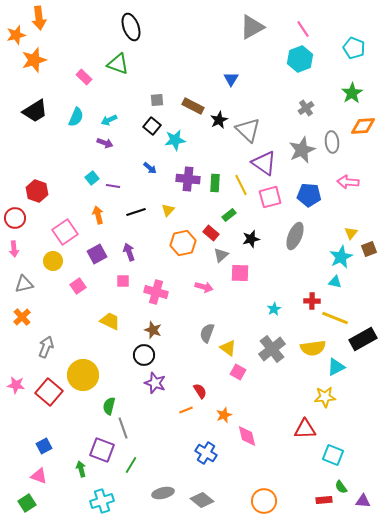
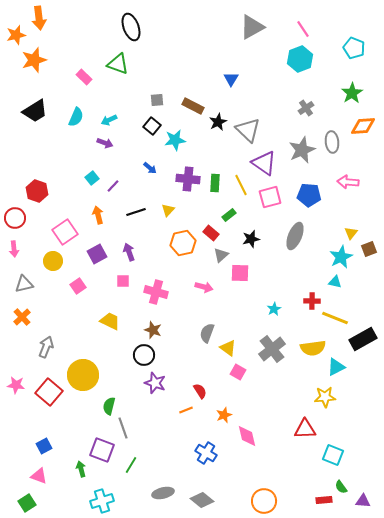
black star at (219, 120): moved 1 px left, 2 px down
purple line at (113, 186): rotated 56 degrees counterclockwise
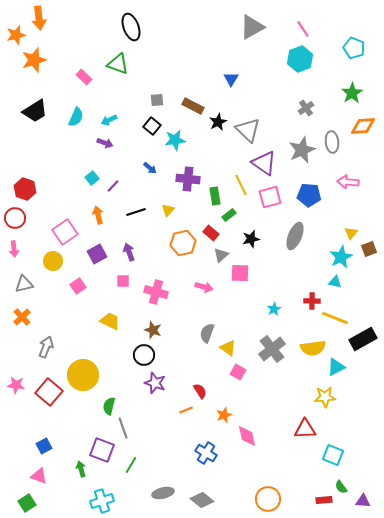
green rectangle at (215, 183): moved 13 px down; rotated 12 degrees counterclockwise
red hexagon at (37, 191): moved 12 px left, 2 px up
orange circle at (264, 501): moved 4 px right, 2 px up
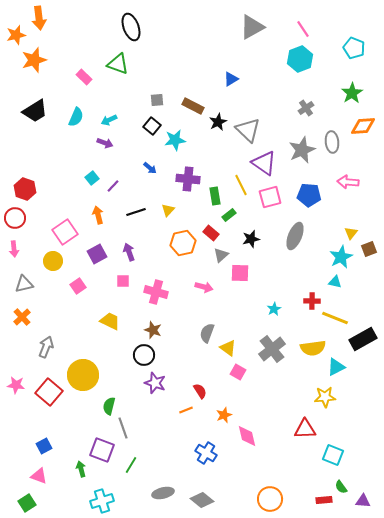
blue triangle at (231, 79): rotated 28 degrees clockwise
orange circle at (268, 499): moved 2 px right
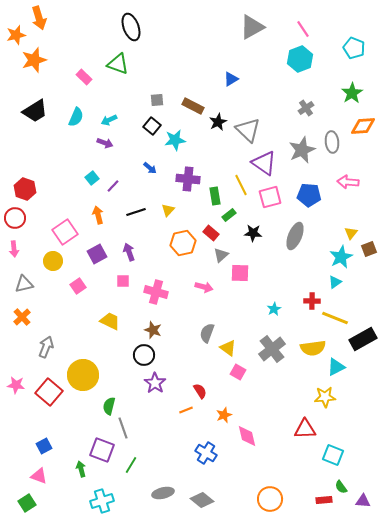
orange arrow at (39, 18): rotated 10 degrees counterclockwise
black star at (251, 239): moved 2 px right, 6 px up; rotated 18 degrees clockwise
cyan triangle at (335, 282): rotated 48 degrees counterclockwise
purple star at (155, 383): rotated 15 degrees clockwise
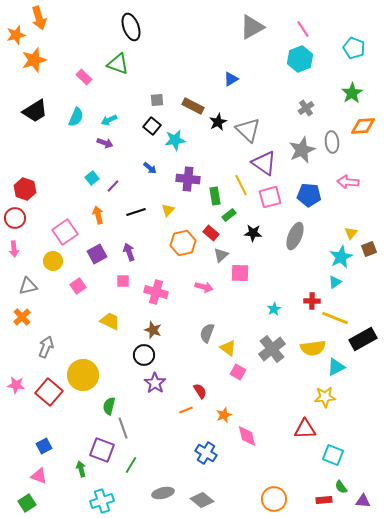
gray triangle at (24, 284): moved 4 px right, 2 px down
orange circle at (270, 499): moved 4 px right
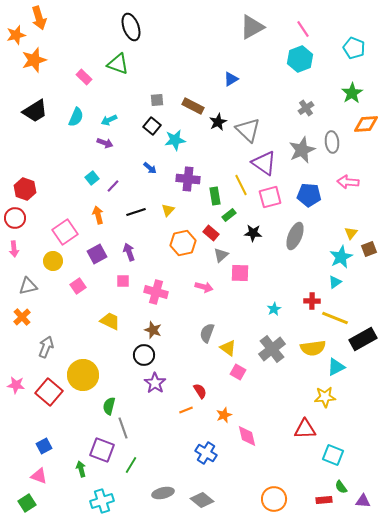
orange diamond at (363, 126): moved 3 px right, 2 px up
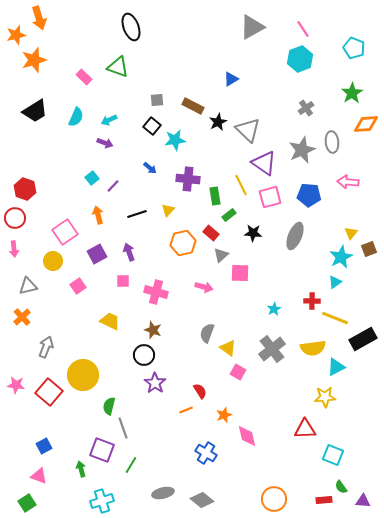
green triangle at (118, 64): moved 3 px down
black line at (136, 212): moved 1 px right, 2 px down
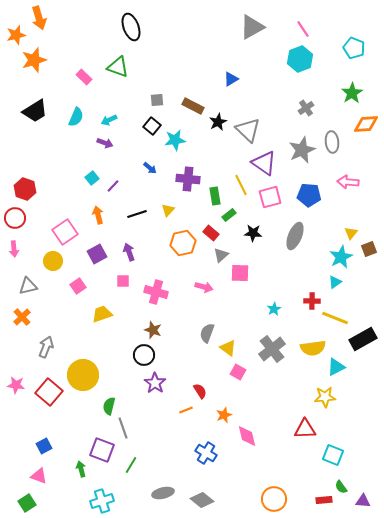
yellow trapezoid at (110, 321): moved 8 px left, 7 px up; rotated 45 degrees counterclockwise
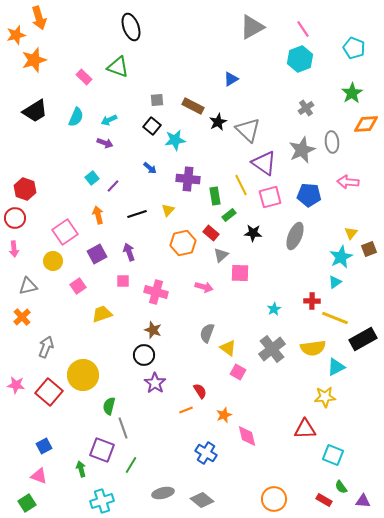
red rectangle at (324, 500): rotated 35 degrees clockwise
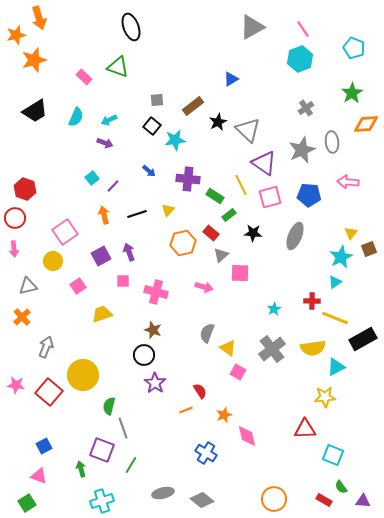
brown rectangle at (193, 106): rotated 65 degrees counterclockwise
blue arrow at (150, 168): moved 1 px left, 3 px down
green rectangle at (215, 196): rotated 48 degrees counterclockwise
orange arrow at (98, 215): moved 6 px right
purple square at (97, 254): moved 4 px right, 2 px down
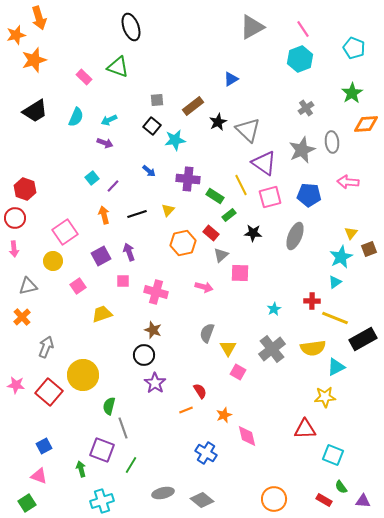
yellow triangle at (228, 348): rotated 24 degrees clockwise
